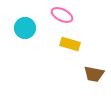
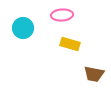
pink ellipse: rotated 30 degrees counterclockwise
cyan circle: moved 2 px left
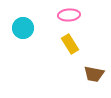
pink ellipse: moved 7 px right
yellow rectangle: rotated 42 degrees clockwise
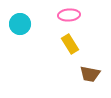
cyan circle: moved 3 px left, 4 px up
brown trapezoid: moved 4 px left
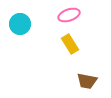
pink ellipse: rotated 15 degrees counterclockwise
brown trapezoid: moved 3 px left, 7 px down
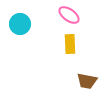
pink ellipse: rotated 55 degrees clockwise
yellow rectangle: rotated 30 degrees clockwise
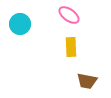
yellow rectangle: moved 1 px right, 3 px down
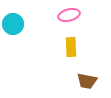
pink ellipse: rotated 50 degrees counterclockwise
cyan circle: moved 7 px left
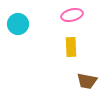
pink ellipse: moved 3 px right
cyan circle: moved 5 px right
